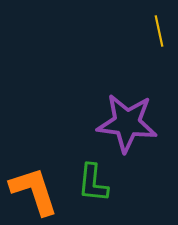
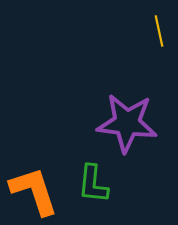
green L-shape: moved 1 px down
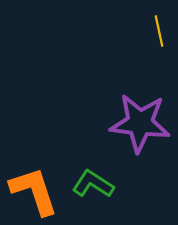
purple star: moved 13 px right
green L-shape: rotated 117 degrees clockwise
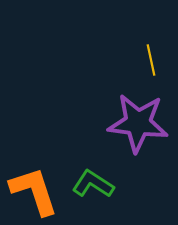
yellow line: moved 8 px left, 29 px down
purple star: moved 2 px left
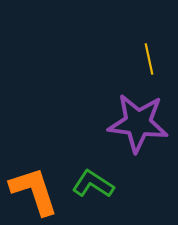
yellow line: moved 2 px left, 1 px up
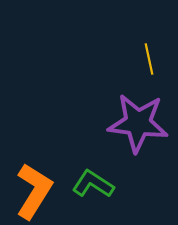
orange L-shape: rotated 50 degrees clockwise
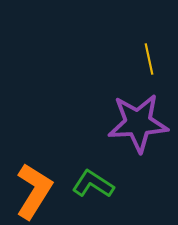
purple star: rotated 10 degrees counterclockwise
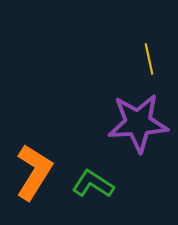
orange L-shape: moved 19 px up
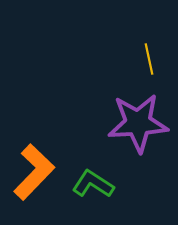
orange L-shape: rotated 12 degrees clockwise
